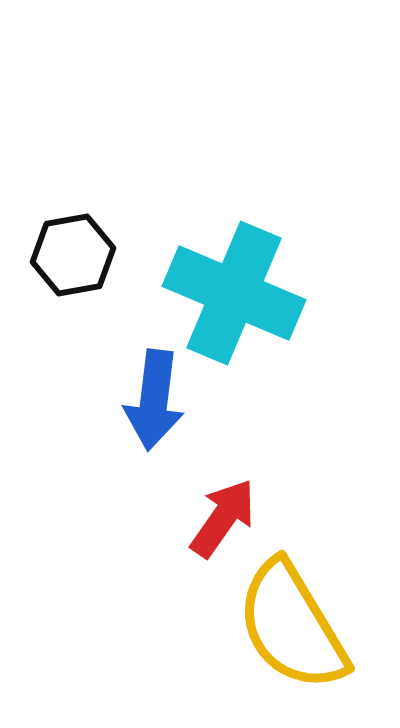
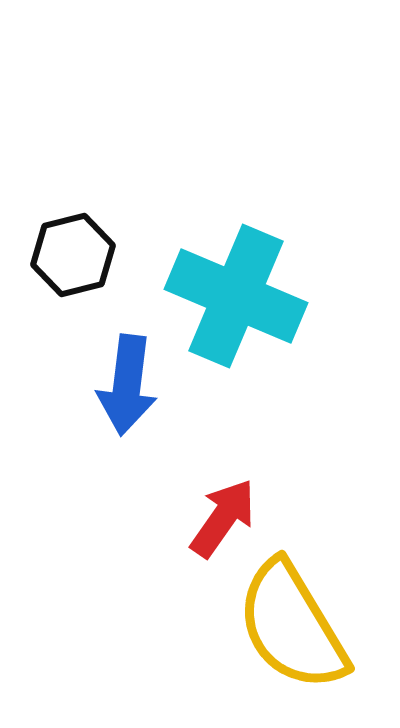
black hexagon: rotated 4 degrees counterclockwise
cyan cross: moved 2 px right, 3 px down
blue arrow: moved 27 px left, 15 px up
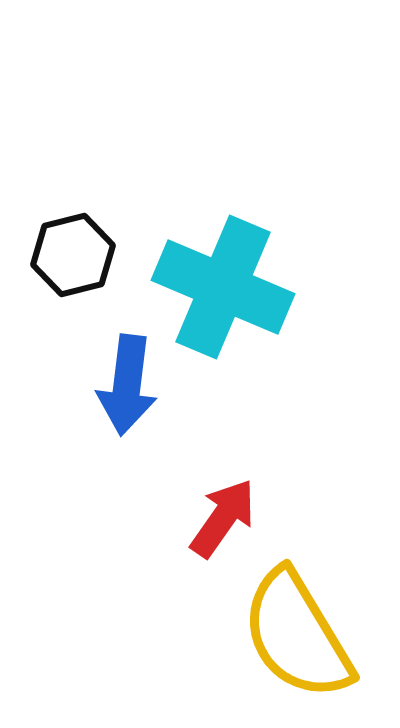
cyan cross: moved 13 px left, 9 px up
yellow semicircle: moved 5 px right, 9 px down
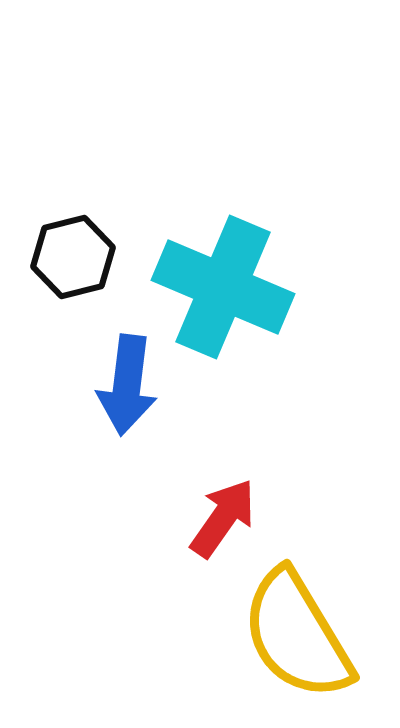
black hexagon: moved 2 px down
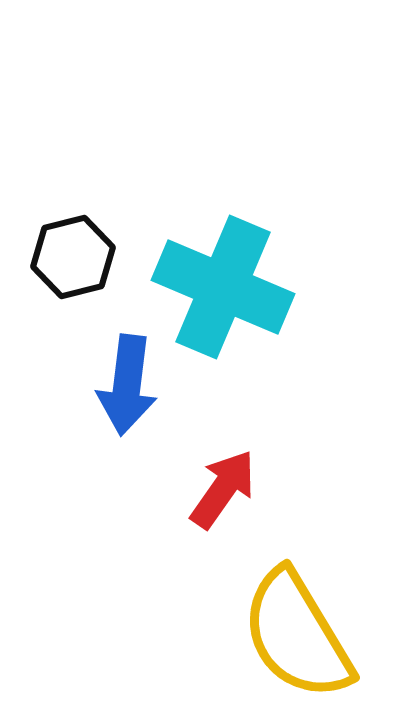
red arrow: moved 29 px up
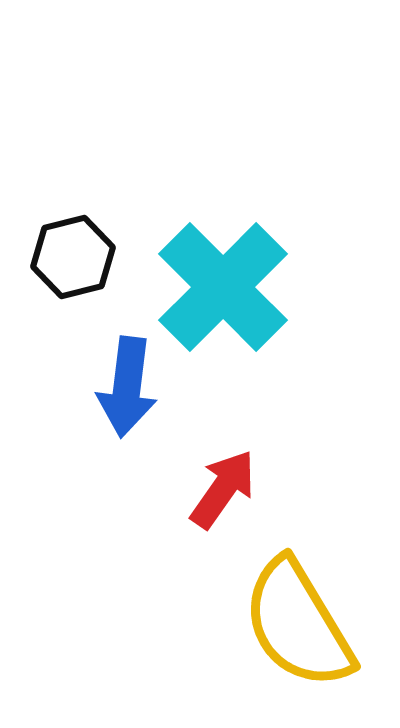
cyan cross: rotated 22 degrees clockwise
blue arrow: moved 2 px down
yellow semicircle: moved 1 px right, 11 px up
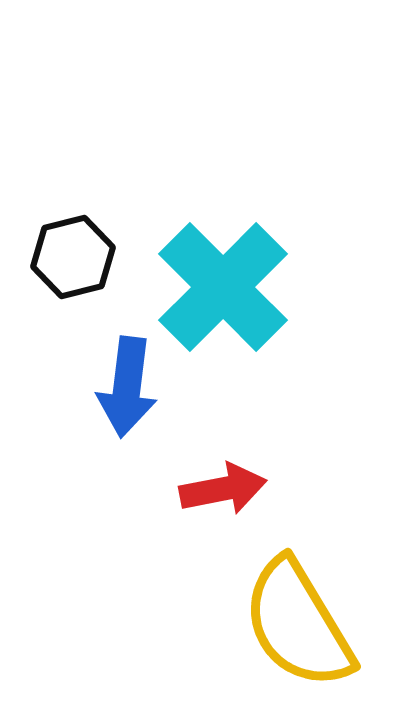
red arrow: rotated 44 degrees clockwise
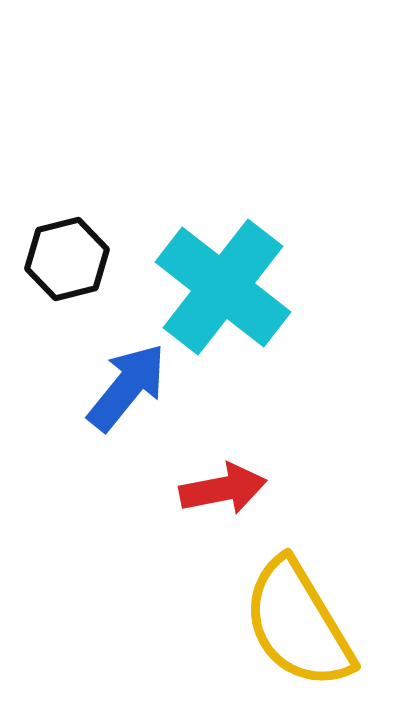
black hexagon: moved 6 px left, 2 px down
cyan cross: rotated 7 degrees counterclockwise
blue arrow: rotated 148 degrees counterclockwise
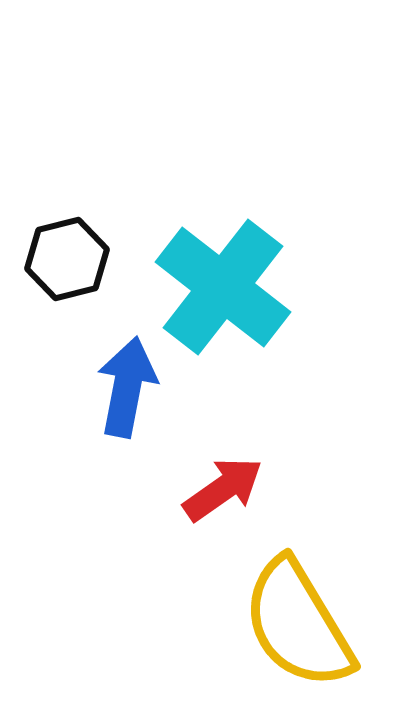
blue arrow: rotated 28 degrees counterclockwise
red arrow: rotated 24 degrees counterclockwise
